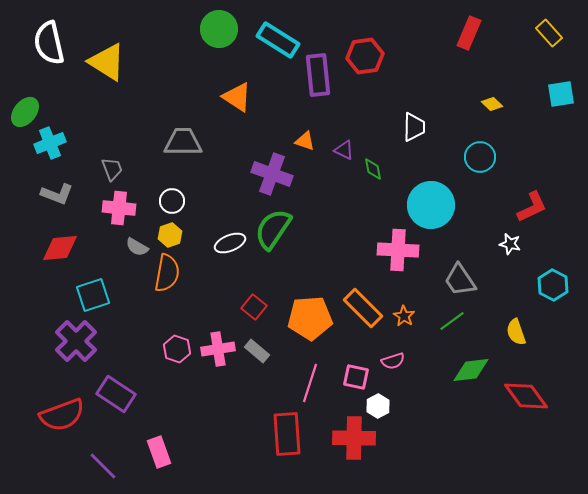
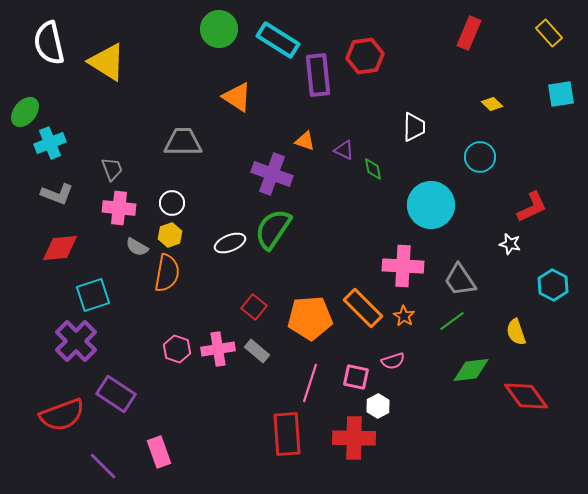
white circle at (172, 201): moved 2 px down
pink cross at (398, 250): moved 5 px right, 16 px down
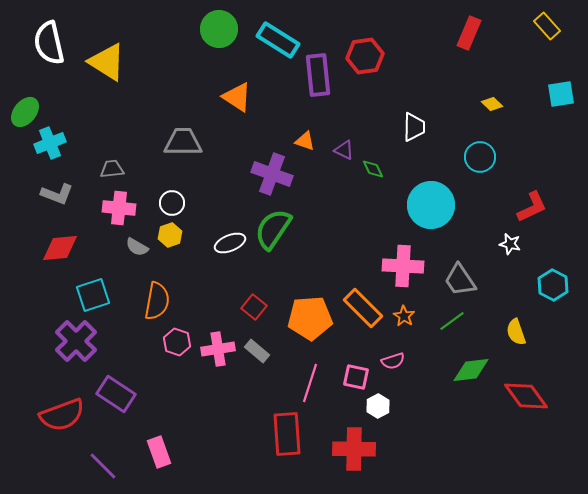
yellow rectangle at (549, 33): moved 2 px left, 7 px up
gray trapezoid at (112, 169): rotated 75 degrees counterclockwise
green diamond at (373, 169): rotated 15 degrees counterclockwise
orange semicircle at (167, 273): moved 10 px left, 28 px down
pink hexagon at (177, 349): moved 7 px up
red cross at (354, 438): moved 11 px down
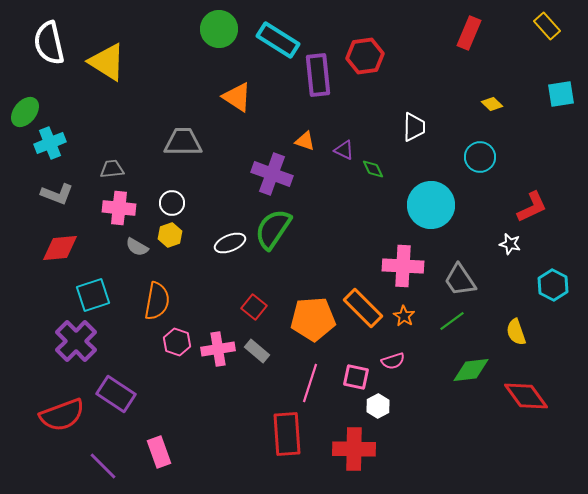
orange pentagon at (310, 318): moved 3 px right, 1 px down
